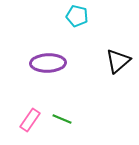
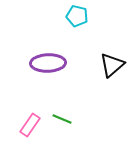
black triangle: moved 6 px left, 4 px down
pink rectangle: moved 5 px down
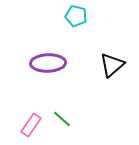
cyan pentagon: moved 1 px left
green line: rotated 18 degrees clockwise
pink rectangle: moved 1 px right
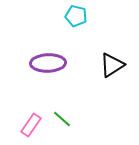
black triangle: rotated 8 degrees clockwise
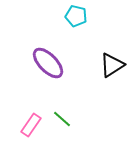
purple ellipse: rotated 48 degrees clockwise
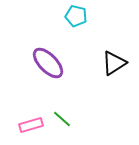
black triangle: moved 2 px right, 2 px up
pink rectangle: rotated 40 degrees clockwise
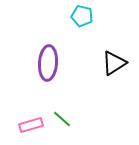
cyan pentagon: moved 6 px right
purple ellipse: rotated 48 degrees clockwise
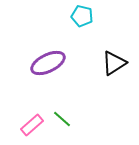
purple ellipse: rotated 60 degrees clockwise
pink rectangle: moved 1 px right; rotated 25 degrees counterclockwise
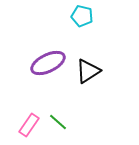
black triangle: moved 26 px left, 8 px down
green line: moved 4 px left, 3 px down
pink rectangle: moved 3 px left; rotated 15 degrees counterclockwise
